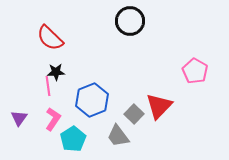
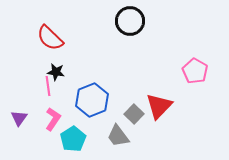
black star: rotated 12 degrees clockwise
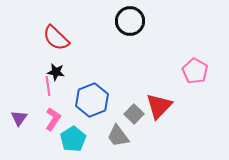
red semicircle: moved 6 px right
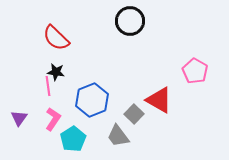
red triangle: moved 6 px up; rotated 44 degrees counterclockwise
